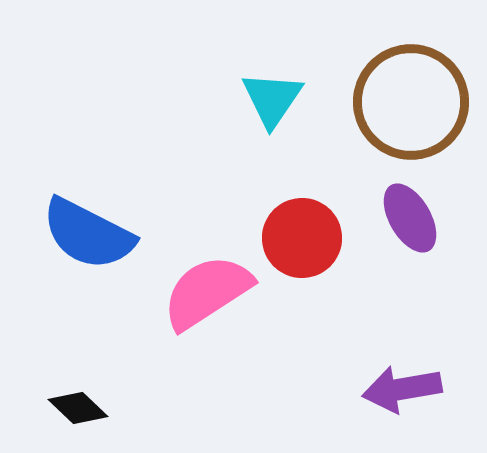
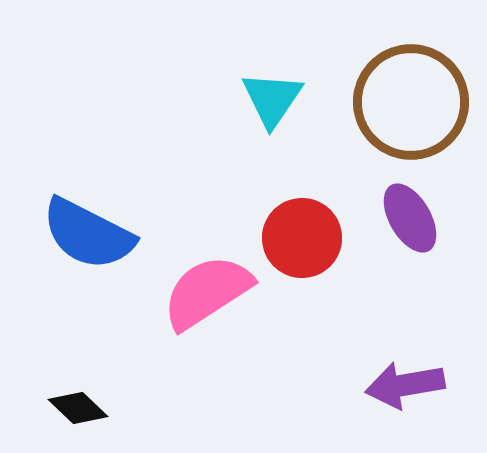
purple arrow: moved 3 px right, 4 px up
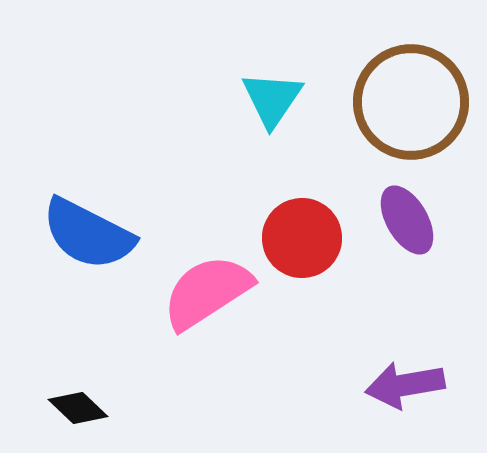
purple ellipse: moved 3 px left, 2 px down
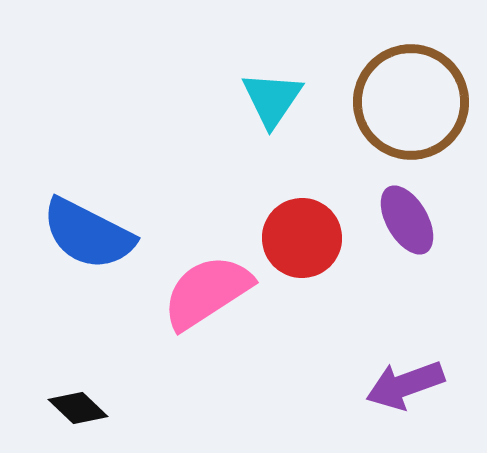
purple arrow: rotated 10 degrees counterclockwise
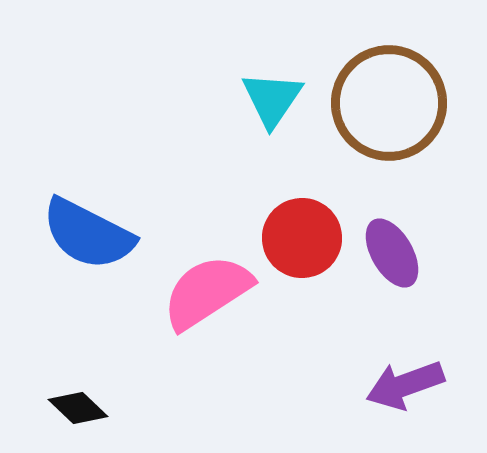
brown circle: moved 22 px left, 1 px down
purple ellipse: moved 15 px left, 33 px down
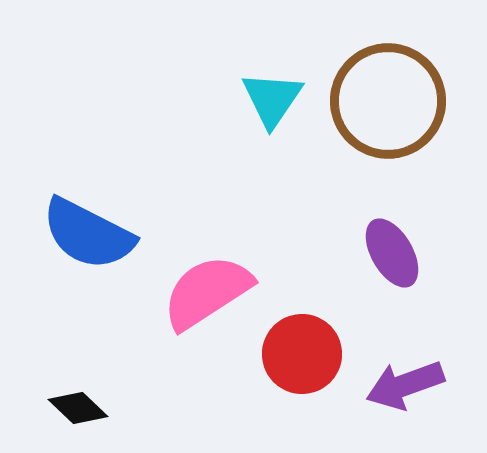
brown circle: moved 1 px left, 2 px up
red circle: moved 116 px down
